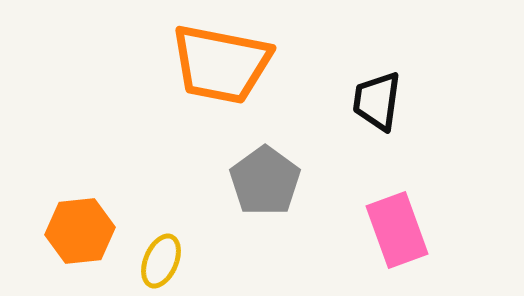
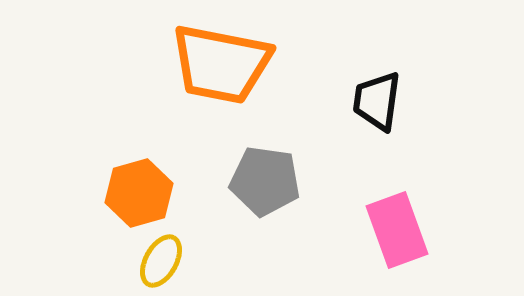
gray pentagon: rotated 28 degrees counterclockwise
orange hexagon: moved 59 px right, 38 px up; rotated 10 degrees counterclockwise
yellow ellipse: rotated 6 degrees clockwise
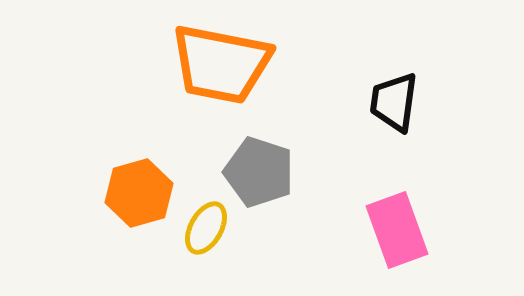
black trapezoid: moved 17 px right, 1 px down
gray pentagon: moved 6 px left, 9 px up; rotated 10 degrees clockwise
yellow ellipse: moved 45 px right, 33 px up
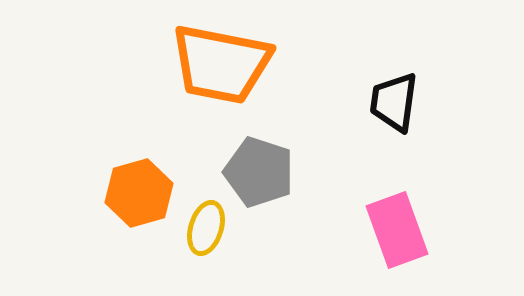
yellow ellipse: rotated 12 degrees counterclockwise
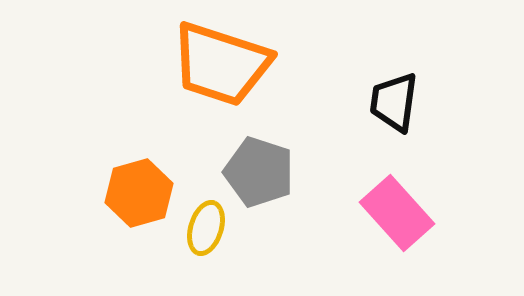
orange trapezoid: rotated 7 degrees clockwise
pink rectangle: moved 17 px up; rotated 22 degrees counterclockwise
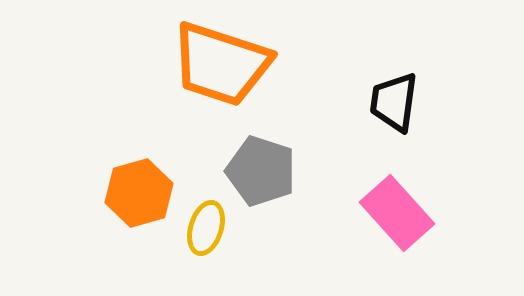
gray pentagon: moved 2 px right, 1 px up
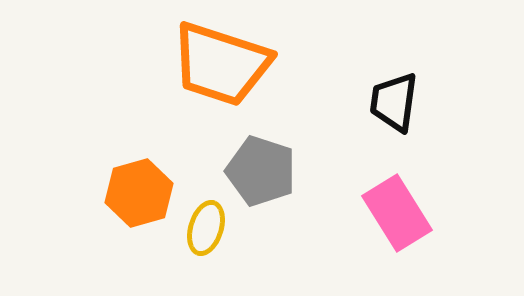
pink rectangle: rotated 10 degrees clockwise
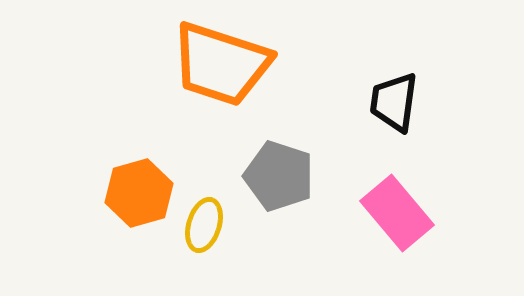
gray pentagon: moved 18 px right, 5 px down
pink rectangle: rotated 8 degrees counterclockwise
yellow ellipse: moved 2 px left, 3 px up
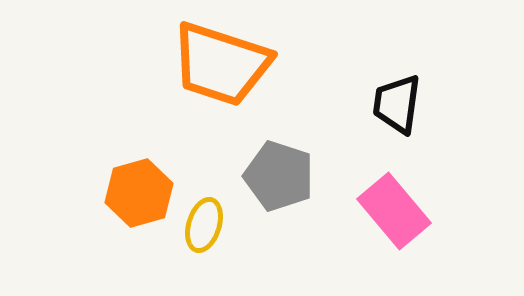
black trapezoid: moved 3 px right, 2 px down
pink rectangle: moved 3 px left, 2 px up
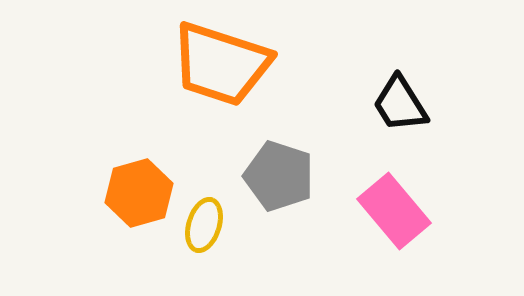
black trapezoid: moved 3 px right; rotated 40 degrees counterclockwise
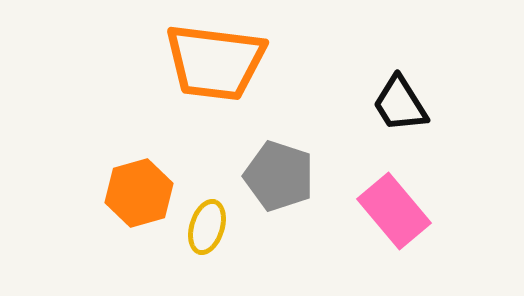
orange trapezoid: moved 6 px left, 2 px up; rotated 11 degrees counterclockwise
yellow ellipse: moved 3 px right, 2 px down
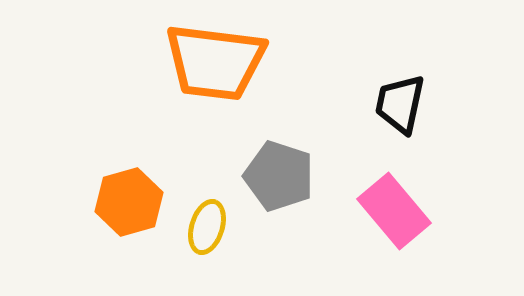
black trapezoid: rotated 44 degrees clockwise
orange hexagon: moved 10 px left, 9 px down
